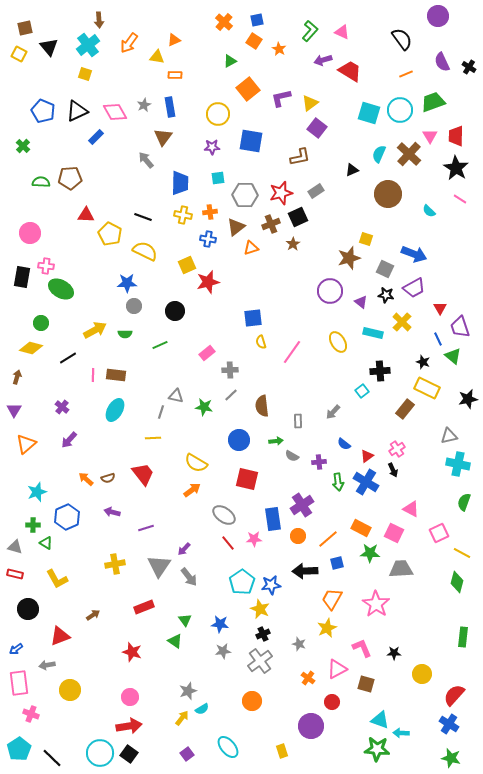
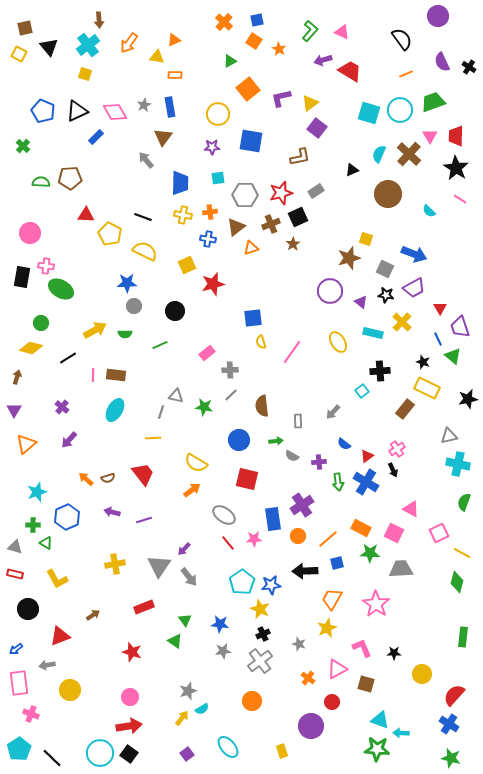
red star at (208, 282): moved 5 px right, 2 px down
purple line at (146, 528): moved 2 px left, 8 px up
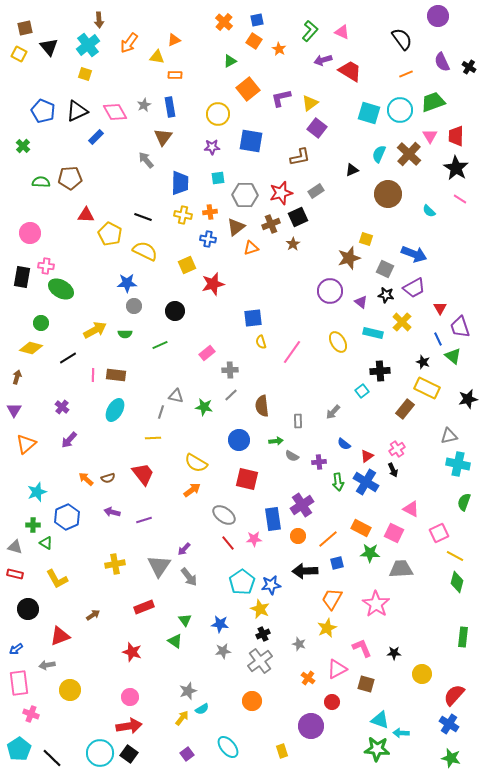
yellow line at (462, 553): moved 7 px left, 3 px down
